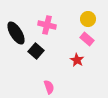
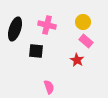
yellow circle: moved 5 px left, 3 px down
black ellipse: moved 1 px left, 4 px up; rotated 50 degrees clockwise
pink rectangle: moved 1 px left, 2 px down
black square: rotated 35 degrees counterclockwise
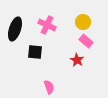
pink cross: rotated 12 degrees clockwise
black square: moved 1 px left, 1 px down
